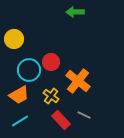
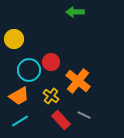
orange trapezoid: moved 1 px down
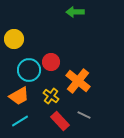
red rectangle: moved 1 px left, 1 px down
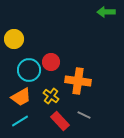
green arrow: moved 31 px right
orange cross: rotated 30 degrees counterclockwise
orange trapezoid: moved 2 px right, 1 px down
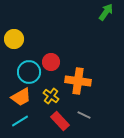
green arrow: rotated 126 degrees clockwise
cyan circle: moved 2 px down
